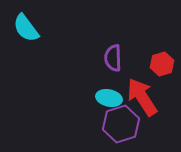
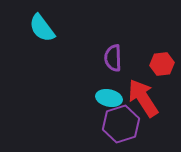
cyan semicircle: moved 16 px right
red hexagon: rotated 10 degrees clockwise
red arrow: moved 1 px right, 1 px down
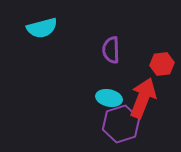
cyan semicircle: rotated 68 degrees counterclockwise
purple semicircle: moved 2 px left, 8 px up
red arrow: rotated 54 degrees clockwise
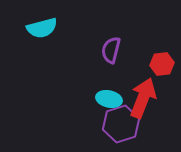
purple semicircle: rotated 16 degrees clockwise
cyan ellipse: moved 1 px down
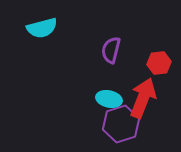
red hexagon: moved 3 px left, 1 px up
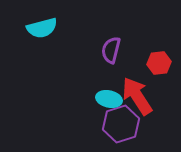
red arrow: moved 6 px left, 2 px up; rotated 54 degrees counterclockwise
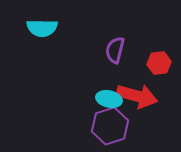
cyan semicircle: rotated 16 degrees clockwise
purple semicircle: moved 4 px right
red arrow: rotated 138 degrees clockwise
purple hexagon: moved 11 px left, 2 px down
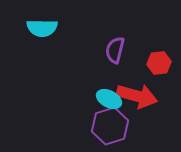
cyan ellipse: rotated 15 degrees clockwise
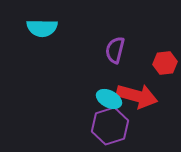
red hexagon: moved 6 px right
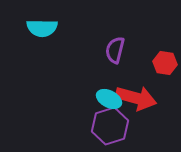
red hexagon: rotated 15 degrees clockwise
red arrow: moved 1 px left, 2 px down
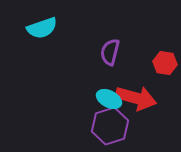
cyan semicircle: rotated 20 degrees counterclockwise
purple semicircle: moved 5 px left, 2 px down
